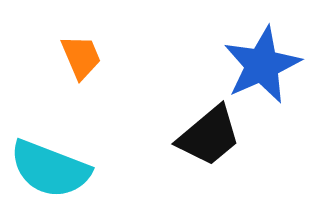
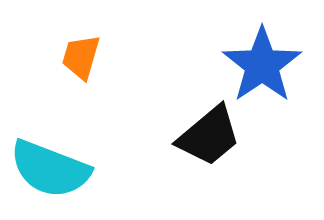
orange trapezoid: rotated 141 degrees counterclockwise
blue star: rotated 10 degrees counterclockwise
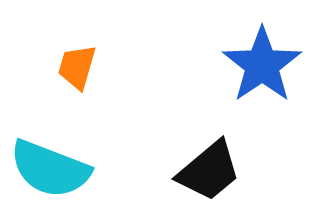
orange trapezoid: moved 4 px left, 10 px down
black trapezoid: moved 35 px down
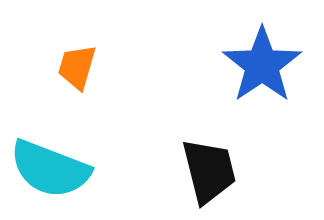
black trapezoid: rotated 64 degrees counterclockwise
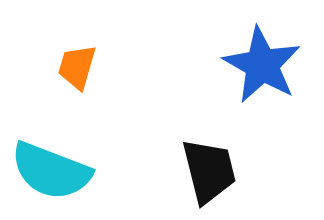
blue star: rotated 8 degrees counterclockwise
cyan semicircle: moved 1 px right, 2 px down
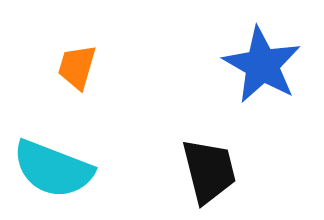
cyan semicircle: moved 2 px right, 2 px up
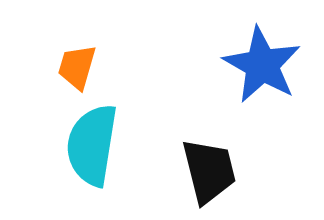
cyan semicircle: moved 39 px right, 24 px up; rotated 78 degrees clockwise
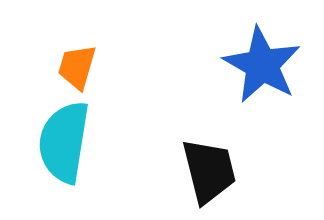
cyan semicircle: moved 28 px left, 3 px up
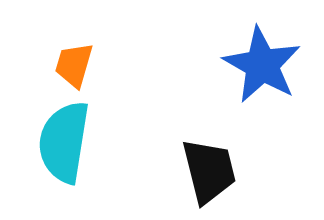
orange trapezoid: moved 3 px left, 2 px up
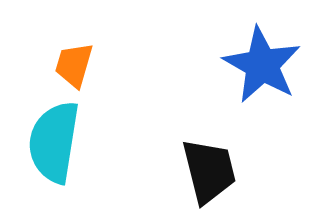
cyan semicircle: moved 10 px left
